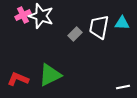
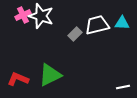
white trapezoid: moved 2 px left, 2 px up; rotated 65 degrees clockwise
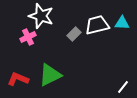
pink cross: moved 5 px right, 22 px down
gray rectangle: moved 1 px left
white line: rotated 40 degrees counterclockwise
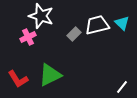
cyan triangle: rotated 42 degrees clockwise
red L-shape: rotated 145 degrees counterclockwise
white line: moved 1 px left
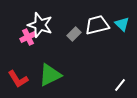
white star: moved 1 px left, 9 px down
cyan triangle: moved 1 px down
white line: moved 2 px left, 2 px up
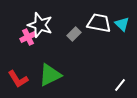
white trapezoid: moved 2 px right, 2 px up; rotated 25 degrees clockwise
